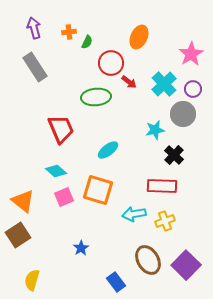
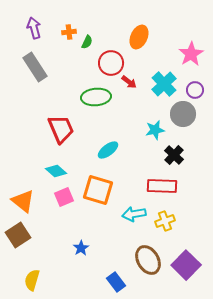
purple circle: moved 2 px right, 1 px down
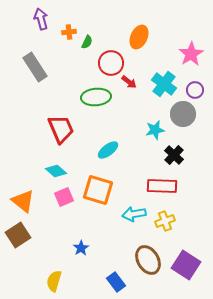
purple arrow: moved 7 px right, 9 px up
cyan cross: rotated 10 degrees counterclockwise
purple square: rotated 12 degrees counterclockwise
yellow semicircle: moved 22 px right, 1 px down
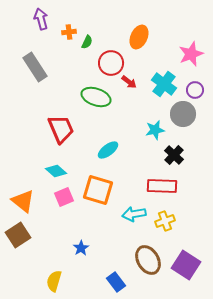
pink star: rotated 10 degrees clockwise
green ellipse: rotated 24 degrees clockwise
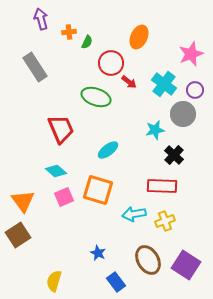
orange triangle: rotated 15 degrees clockwise
blue star: moved 17 px right, 5 px down; rotated 14 degrees counterclockwise
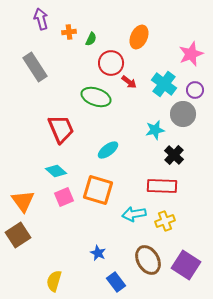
green semicircle: moved 4 px right, 3 px up
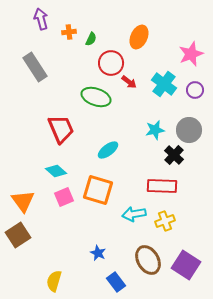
gray circle: moved 6 px right, 16 px down
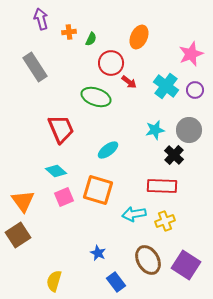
cyan cross: moved 2 px right, 2 px down
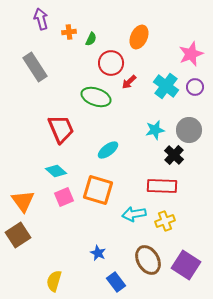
red arrow: rotated 98 degrees clockwise
purple circle: moved 3 px up
